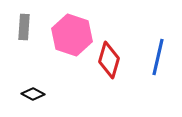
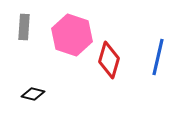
black diamond: rotated 15 degrees counterclockwise
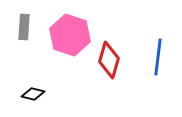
pink hexagon: moved 2 px left
blue line: rotated 6 degrees counterclockwise
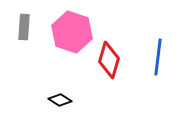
pink hexagon: moved 2 px right, 3 px up
black diamond: moved 27 px right, 6 px down; rotated 20 degrees clockwise
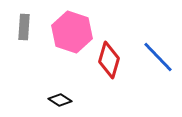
blue line: rotated 51 degrees counterclockwise
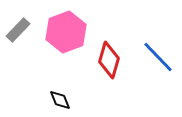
gray rectangle: moved 6 px left, 3 px down; rotated 40 degrees clockwise
pink hexagon: moved 6 px left; rotated 21 degrees clockwise
black diamond: rotated 35 degrees clockwise
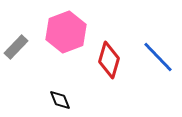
gray rectangle: moved 2 px left, 17 px down
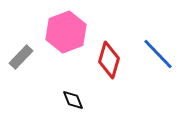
gray rectangle: moved 5 px right, 10 px down
blue line: moved 3 px up
black diamond: moved 13 px right
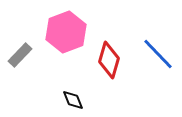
gray rectangle: moved 1 px left, 2 px up
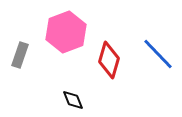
gray rectangle: rotated 25 degrees counterclockwise
